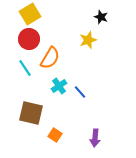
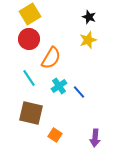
black star: moved 12 px left
orange semicircle: moved 1 px right
cyan line: moved 4 px right, 10 px down
blue line: moved 1 px left
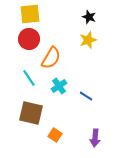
yellow square: rotated 25 degrees clockwise
blue line: moved 7 px right, 4 px down; rotated 16 degrees counterclockwise
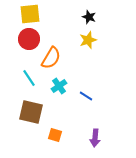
brown square: moved 1 px up
orange square: rotated 16 degrees counterclockwise
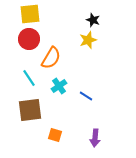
black star: moved 4 px right, 3 px down
brown square: moved 1 px left, 2 px up; rotated 20 degrees counterclockwise
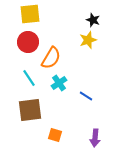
red circle: moved 1 px left, 3 px down
cyan cross: moved 3 px up
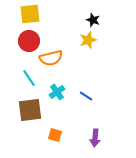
red circle: moved 1 px right, 1 px up
orange semicircle: rotated 45 degrees clockwise
cyan cross: moved 2 px left, 9 px down
